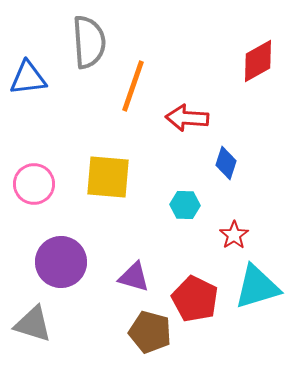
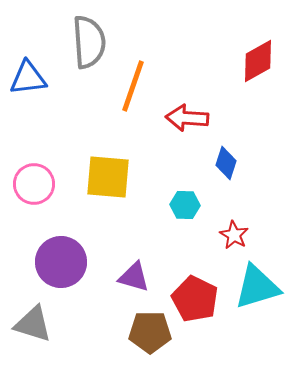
red star: rotated 8 degrees counterclockwise
brown pentagon: rotated 15 degrees counterclockwise
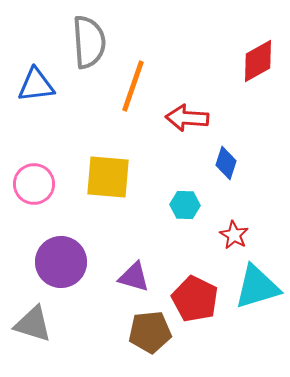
blue triangle: moved 8 px right, 7 px down
brown pentagon: rotated 6 degrees counterclockwise
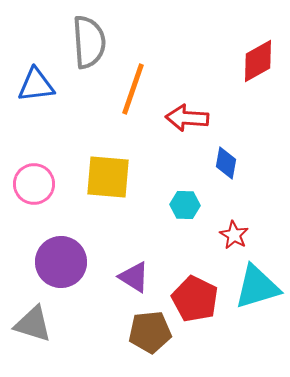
orange line: moved 3 px down
blue diamond: rotated 8 degrees counterclockwise
purple triangle: rotated 16 degrees clockwise
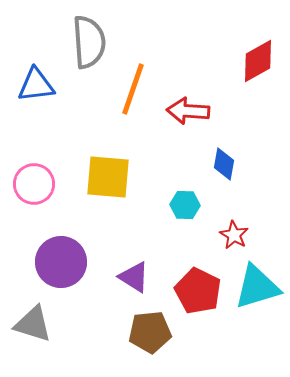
red arrow: moved 1 px right, 7 px up
blue diamond: moved 2 px left, 1 px down
red pentagon: moved 3 px right, 8 px up
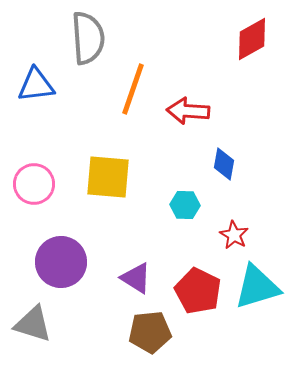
gray semicircle: moved 1 px left, 4 px up
red diamond: moved 6 px left, 22 px up
purple triangle: moved 2 px right, 1 px down
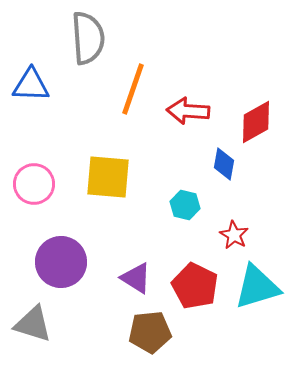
red diamond: moved 4 px right, 83 px down
blue triangle: moved 5 px left; rotated 9 degrees clockwise
cyan hexagon: rotated 12 degrees clockwise
red pentagon: moved 3 px left, 5 px up
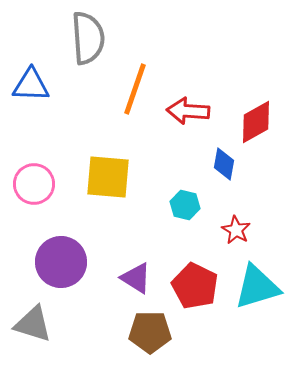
orange line: moved 2 px right
red star: moved 2 px right, 5 px up
brown pentagon: rotated 6 degrees clockwise
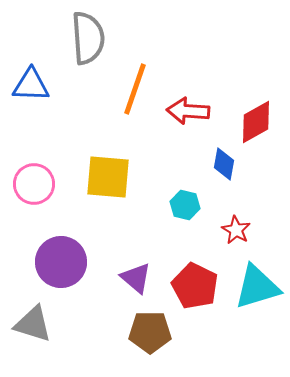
purple triangle: rotated 8 degrees clockwise
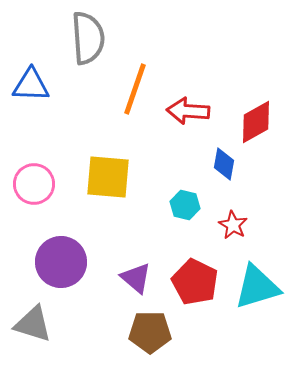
red star: moved 3 px left, 5 px up
red pentagon: moved 4 px up
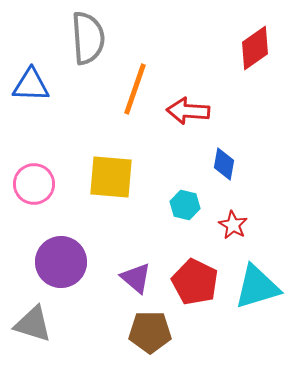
red diamond: moved 1 px left, 74 px up; rotated 6 degrees counterclockwise
yellow square: moved 3 px right
